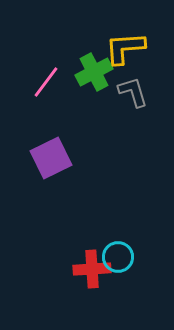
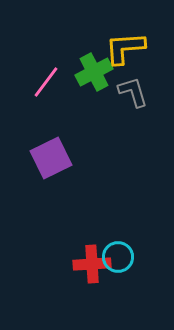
red cross: moved 5 px up
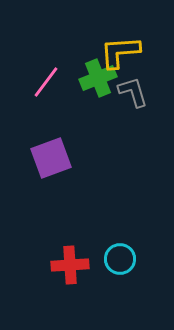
yellow L-shape: moved 5 px left, 4 px down
green cross: moved 4 px right, 6 px down; rotated 6 degrees clockwise
purple square: rotated 6 degrees clockwise
cyan circle: moved 2 px right, 2 px down
red cross: moved 22 px left, 1 px down
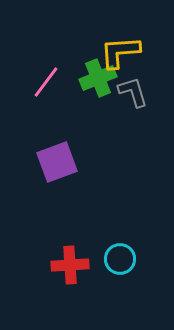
purple square: moved 6 px right, 4 px down
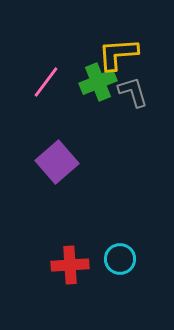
yellow L-shape: moved 2 px left, 2 px down
green cross: moved 4 px down
purple square: rotated 21 degrees counterclockwise
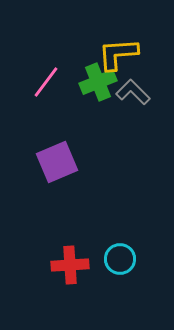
gray L-shape: rotated 28 degrees counterclockwise
purple square: rotated 18 degrees clockwise
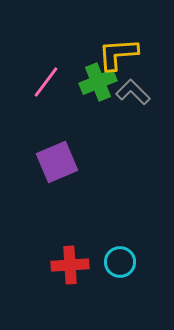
cyan circle: moved 3 px down
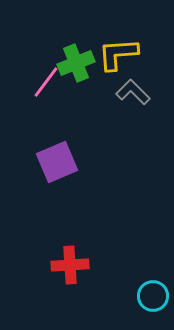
green cross: moved 22 px left, 19 px up
cyan circle: moved 33 px right, 34 px down
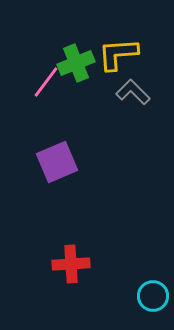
red cross: moved 1 px right, 1 px up
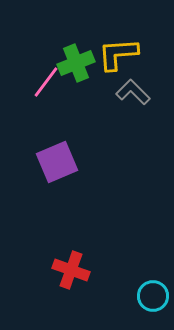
red cross: moved 6 px down; rotated 24 degrees clockwise
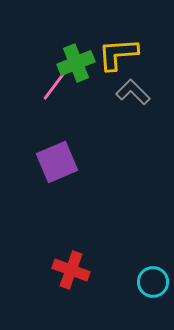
pink line: moved 9 px right, 3 px down
cyan circle: moved 14 px up
